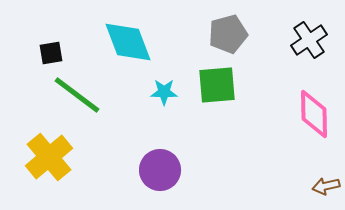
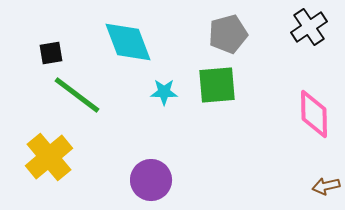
black cross: moved 13 px up
purple circle: moved 9 px left, 10 px down
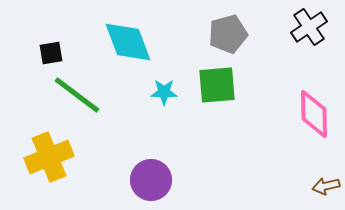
yellow cross: rotated 18 degrees clockwise
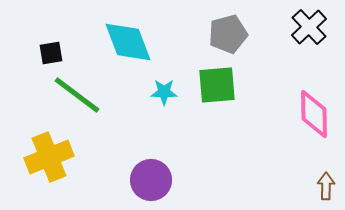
black cross: rotated 9 degrees counterclockwise
brown arrow: rotated 104 degrees clockwise
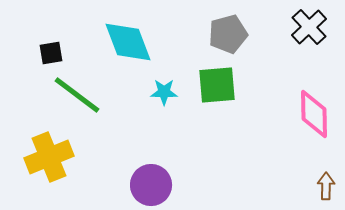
purple circle: moved 5 px down
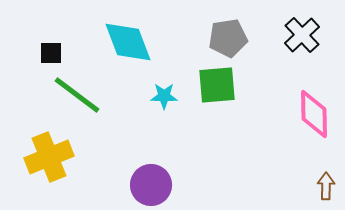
black cross: moved 7 px left, 8 px down
gray pentagon: moved 4 px down; rotated 6 degrees clockwise
black square: rotated 10 degrees clockwise
cyan star: moved 4 px down
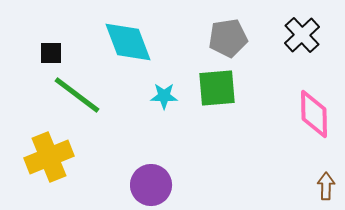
green square: moved 3 px down
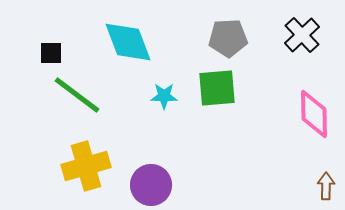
gray pentagon: rotated 6 degrees clockwise
yellow cross: moved 37 px right, 9 px down; rotated 6 degrees clockwise
